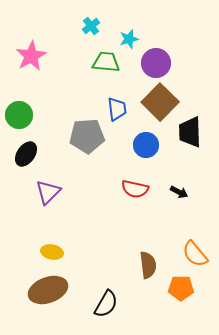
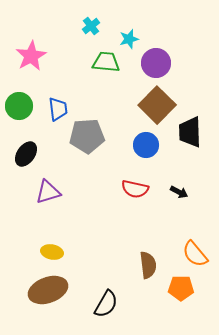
brown square: moved 3 px left, 3 px down
blue trapezoid: moved 59 px left
green circle: moved 9 px up
purple triangle: rotated 28 degrees clockwise
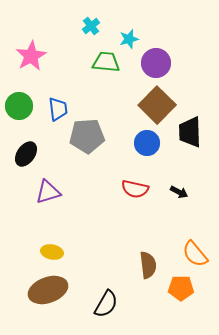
blue circle: moved 1 px right, 2 px up
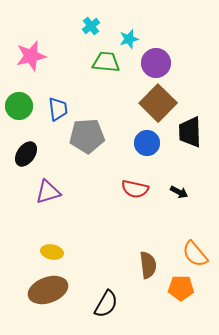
pink star: rotated 16 degrees clockwise
brown square: moved 1 px right, 2 px up
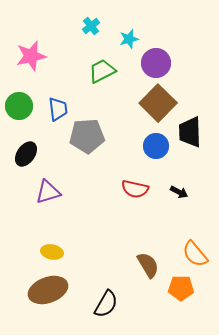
green trapezoid: moved 4 px left, 9 px down; rotated 32 degrees counterclockwise
blue circle: moved 9 px right, 3 px down
brown semicircle: rotated 24 degrees counterclockwise
